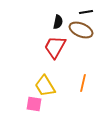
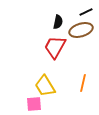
black line: rotated 16 degrees counterclockwise
brown ellipse: rotated 40 degrees counterclockwise
pink square: rotated 14 degrees counterclockwise
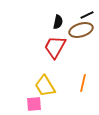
black line: moved 1 px right, 3 px down
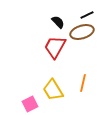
black semicircle: rotated 56 degrees counterclockwise
brown ellipse: moved 1 px right, 2 px down
yellow trapezoid: moved 8 px right, 4 px down
pink square: moved 4 px left; rotated 21 degrees counterclockwise
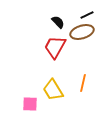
pink square: rotated 28 degrees clockwise
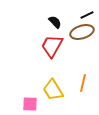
black semicircle: moved 3 px left
red trapezoid: moved 3 px left, 1 px up
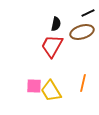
black line: moved 1 px right, 2 px up
black semicircle: moved 1 px right, 2 px down; rotated 56 degrees clockwise
yellow trapezoid: moved 2 px left, 1 px down
pink square: moved 4 px right, 18 px up
